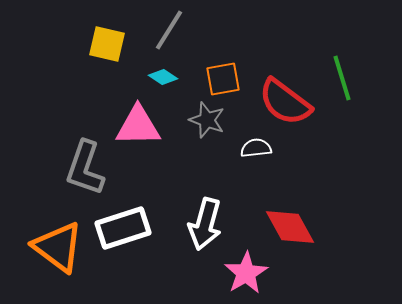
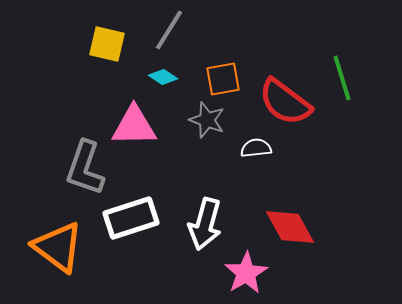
pink triangle: moved 4 px left
white rectangle: moved 8 px right, 10 px up
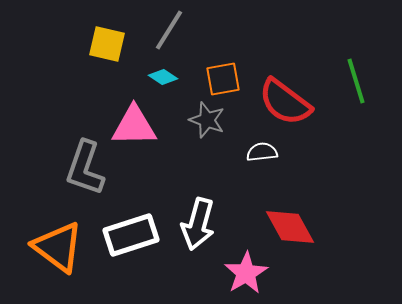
green line: moved 14 px right, 3 px down
white semicircle: moved 6 px right, 4 px down
white rectangle: moved 17 px down
white arrow: moved 7 px left
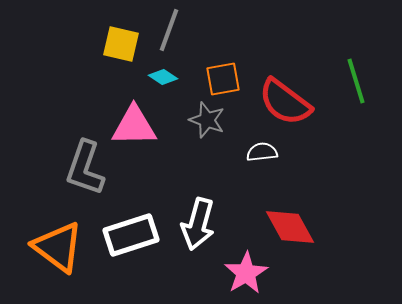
gray line: rotated 12 degrees counterclockwise
yellow square: moved 14 px right
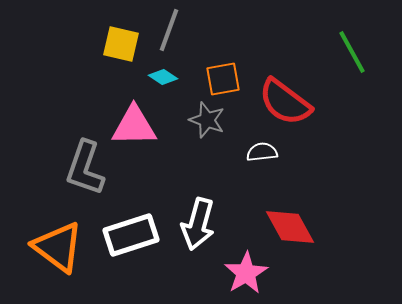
green line: moved 4 px left, 29 px up; rotated 12 degrees counterclockwise
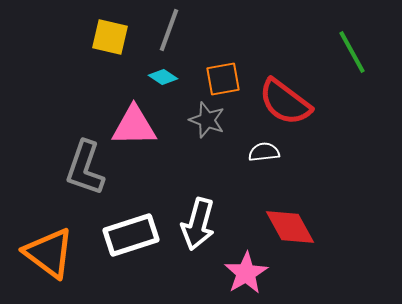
yellow square: moved 11 px left, 7 px up
white semicircle: moved 2 px right
orange triangle: moved 9 px left, 6 px down
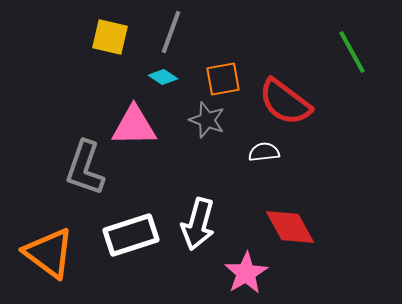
gray line: moved 2 px right, 2 px down
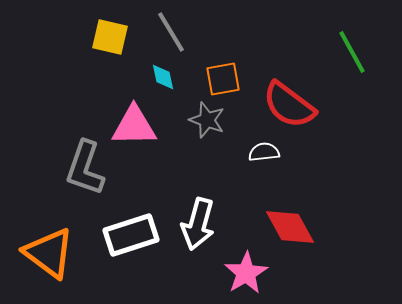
gray line: rotated 51 degrees counterclockwise
cyan diamond: rotated 44 degrees clockwise
red semicircle: moved 4 px right, 3 px down
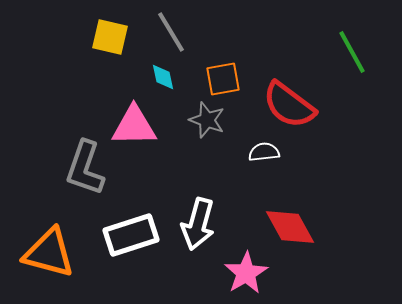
orange triangle: rotated 22 degrees counterclockwise
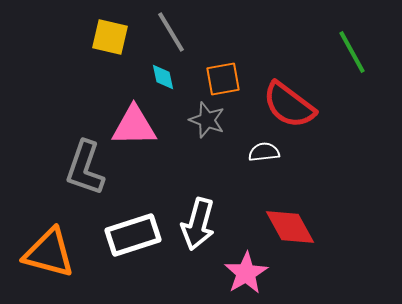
white rectangle: moved 2 px right
